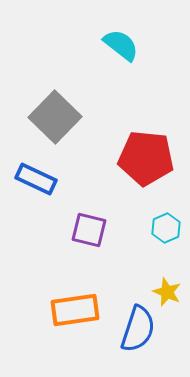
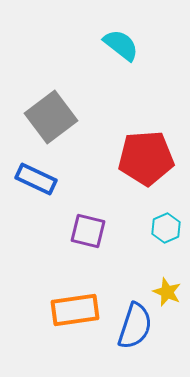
gray square: moved 4 px left; rotated 9 degrees clockwise
red pentagon: rotated 10 degrees counterclockwise
purple square: moved 1 px left, 1 px down
blue semicircle: moved 3 px left, 3 px up
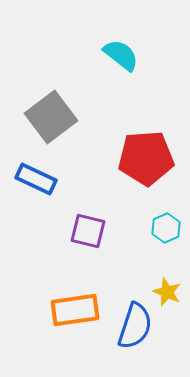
cyan semicircle: moved 10 px down
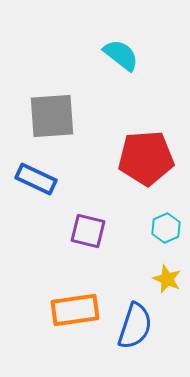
gray square: moved 1 px right, 1 px up; rotated 33 degrees clockwise
yellow star: moved 13 px up
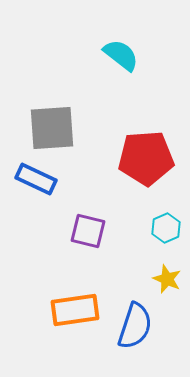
gray square: moved 12 px down
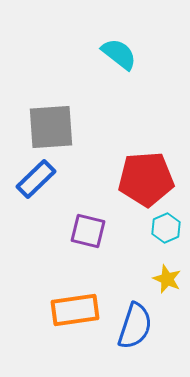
cyan semicircle: moved 2 px left, 1 px up
gray square: moved 1 px left, 1 px up
red pentagon: moved 21 px down
blue rectangle: rotated 69 degrees counterclockwise
